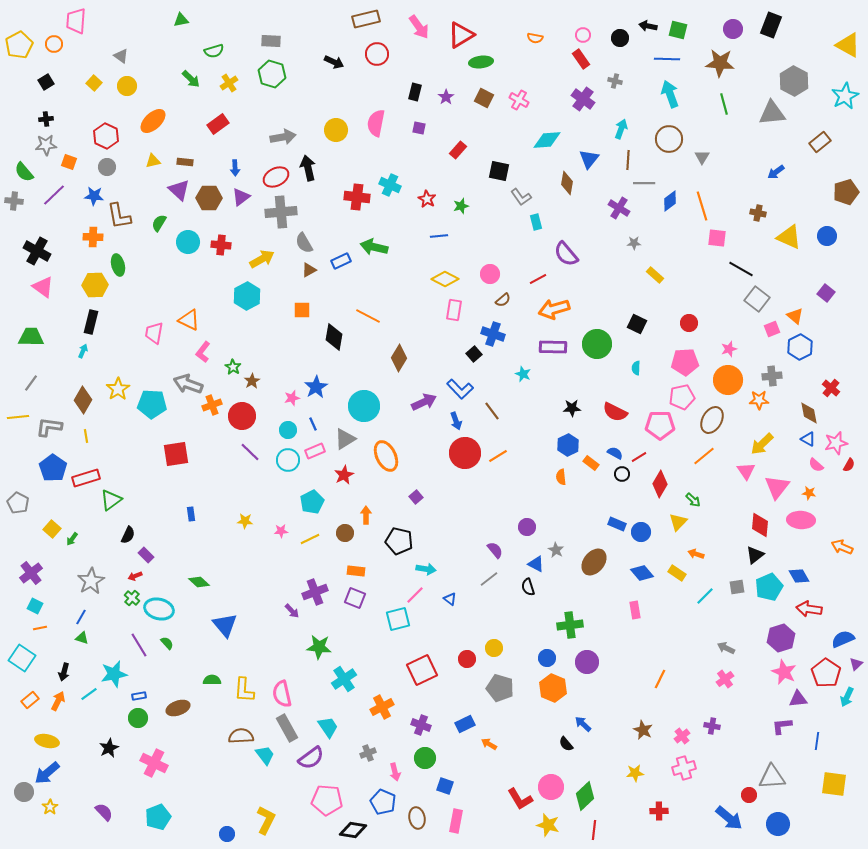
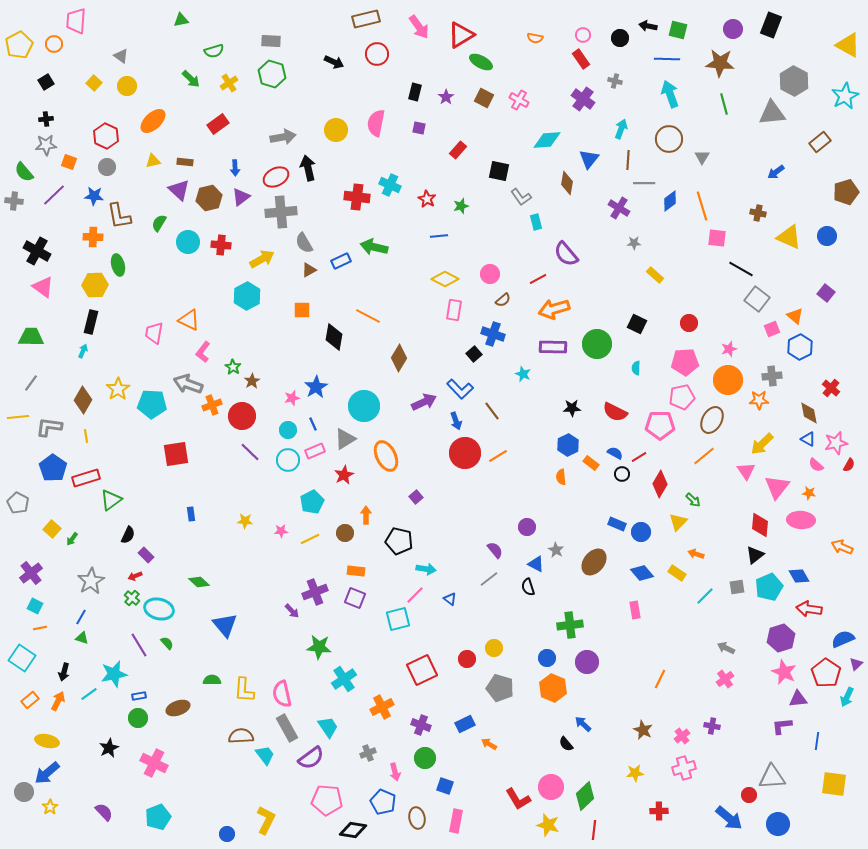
green ellipse at (481, 62): rotated 35 degrees clockwise
brown hexagon at (209, 198): rotated 15 degrees counterclockwise
red L-shape at (520, 799): moved 2 px left
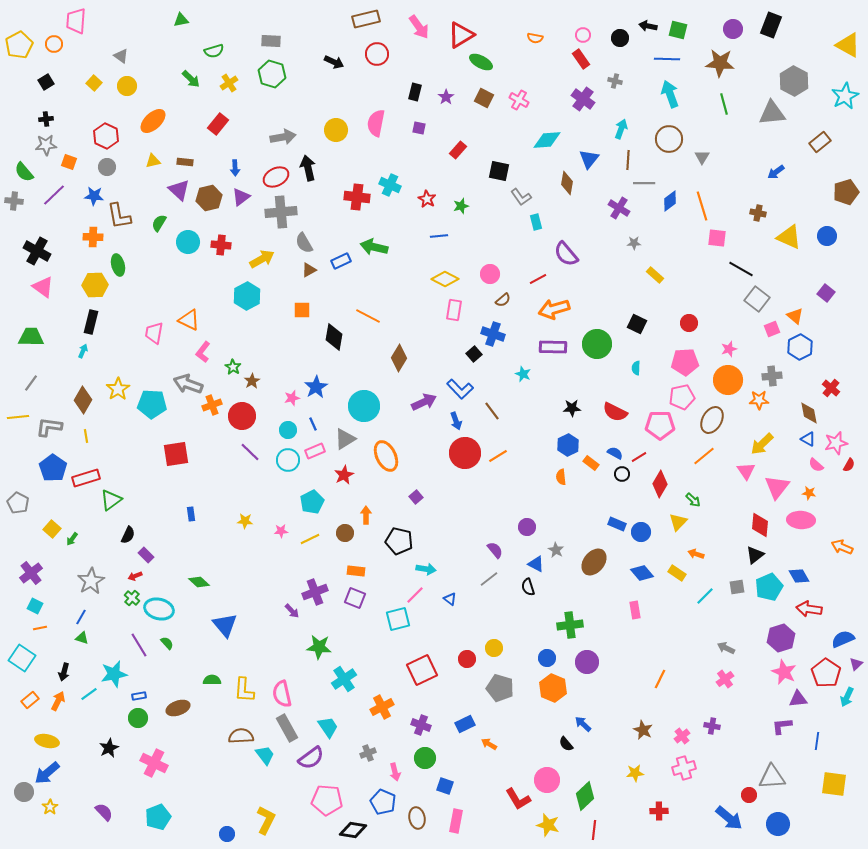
red rectangle at (218, 124): rotated 15 degrees counterclockwise
pink circle at (551, 787): moved 4 px left, 7 px up
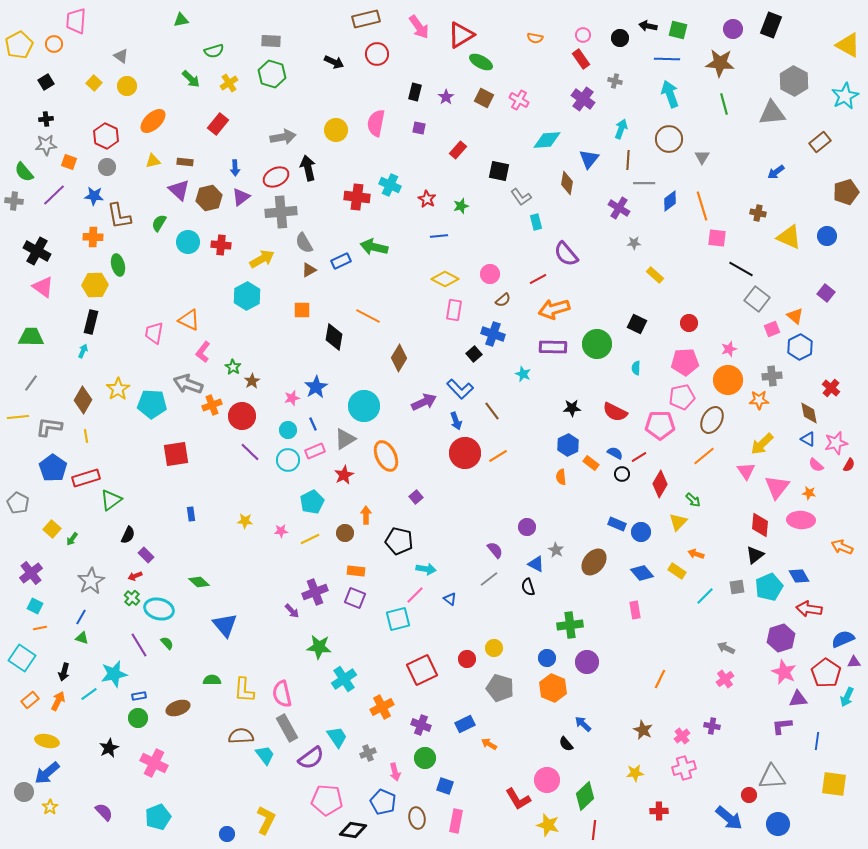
yellow rectangle at (677, 573): moved 2 px up
purple triangle at (856, 664): moved 2 px left, 2 px up; rotated 40 degrees clockwise
cyan trapezoid at (328, 727): moved 9 px right, 10 px down
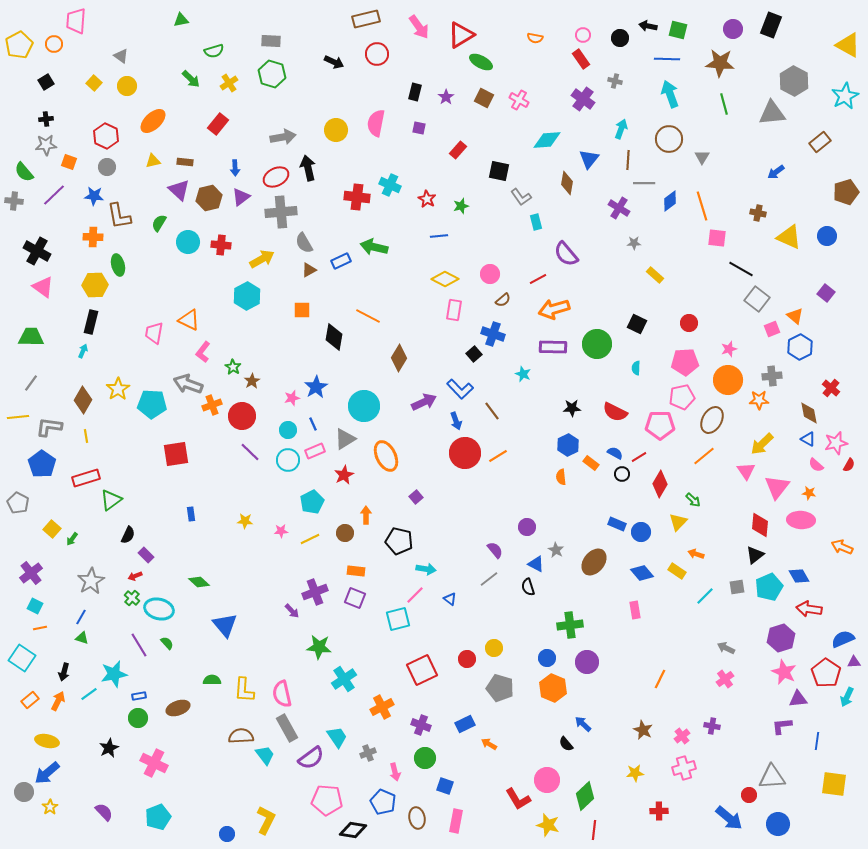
blue pentagon at (53, 468): moved 11 px left, 4 px up
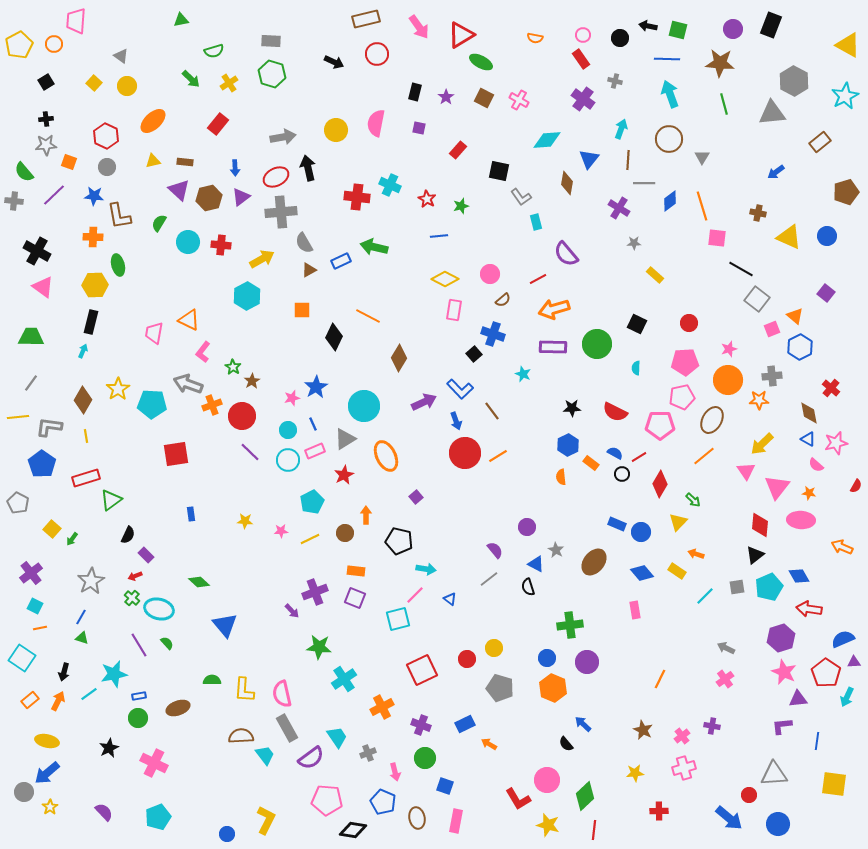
black diamond at (334, 337): rotated 16 degrees clockwise
red semicircle at (849, 465): moved 7 px right, 21 px down
gray triangle at (772, 777): moved 2 px right, 3 px up
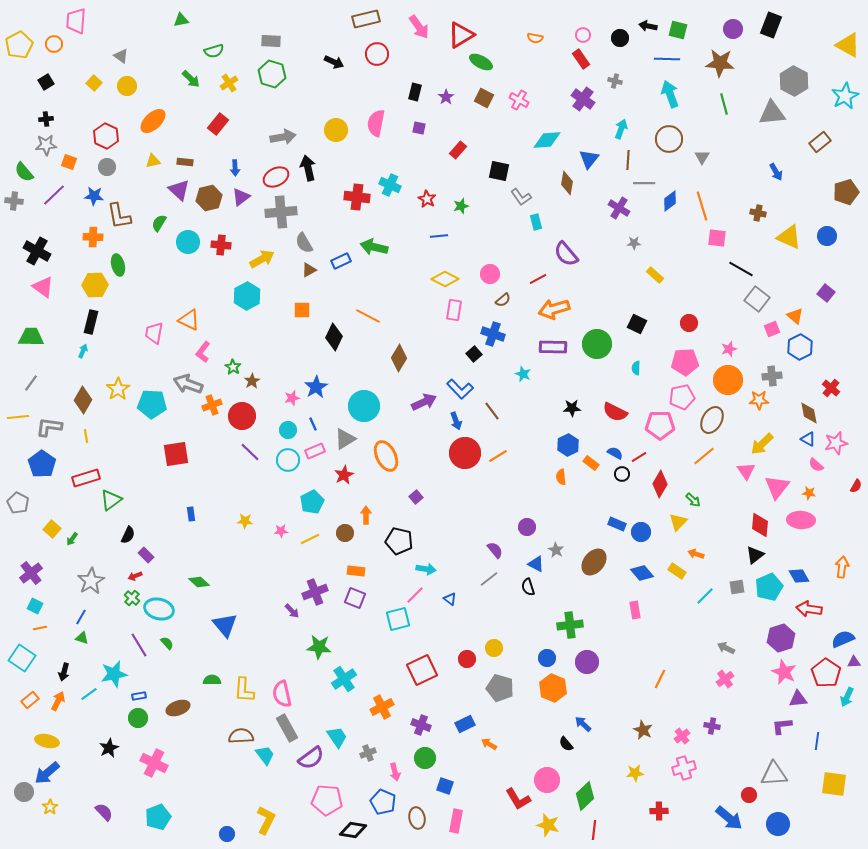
blue arrow at (776, 172): rotated 84 degrees counterclockwise
orange arrow at (842, 547): moved 20 px down; rotated 75 degrees clockwise
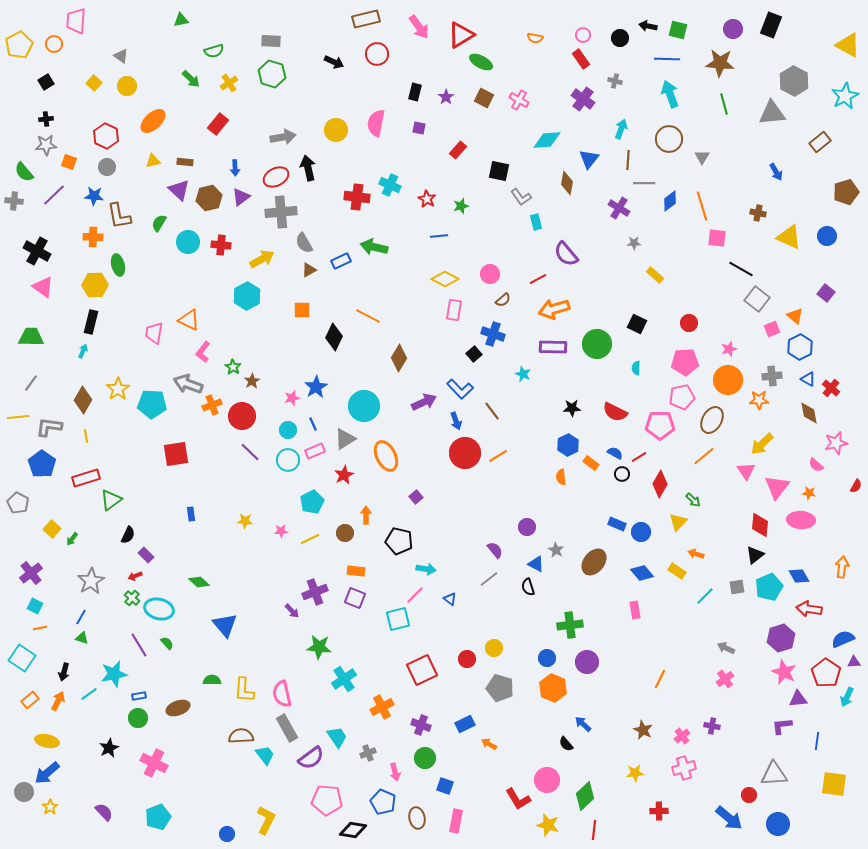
blue triangle at (808, 439): moved 60 px up
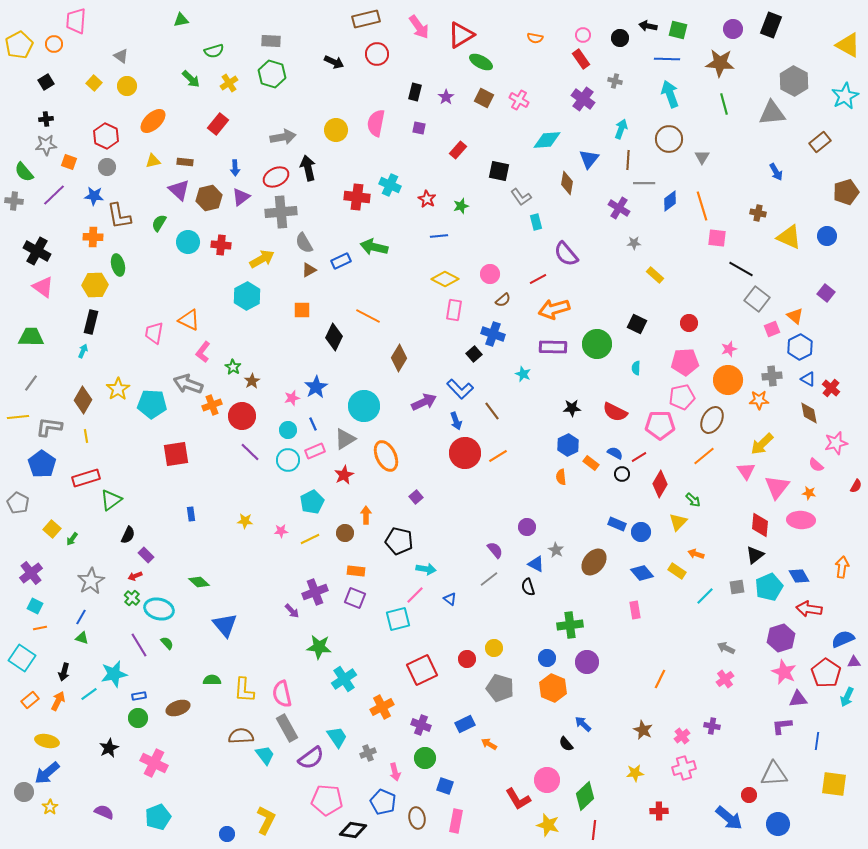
purple semicircle at (104, 812): rotated 24 degrees counterclockwise
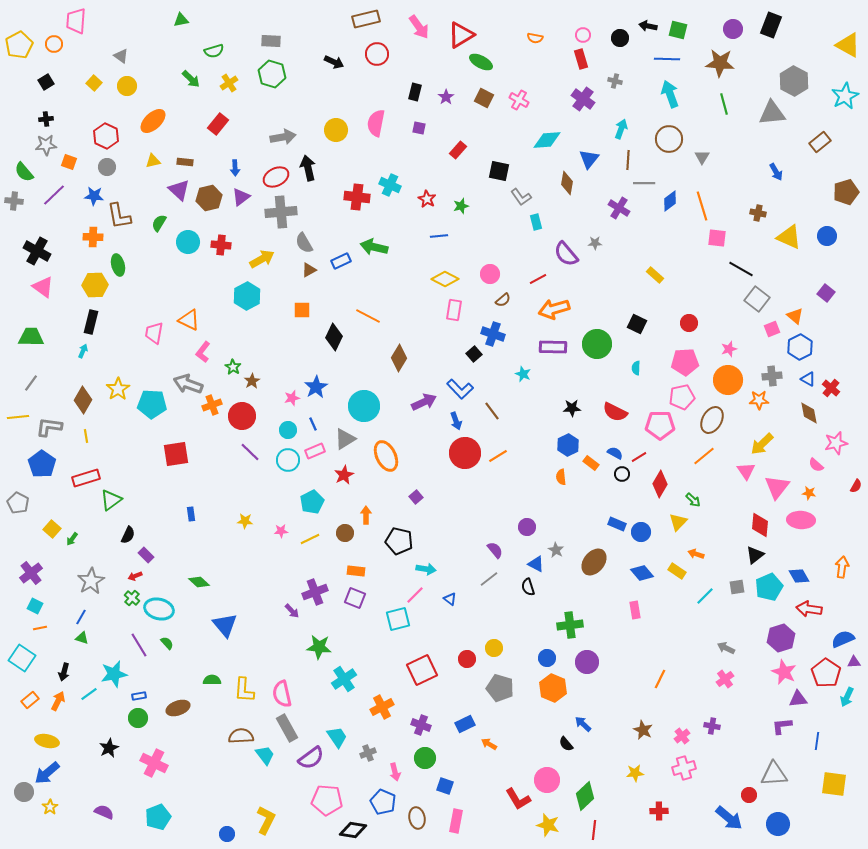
red rectangle at (581, 59): rotated 18 degrees clockwise
gray star at (634, 243): moved 39 px left
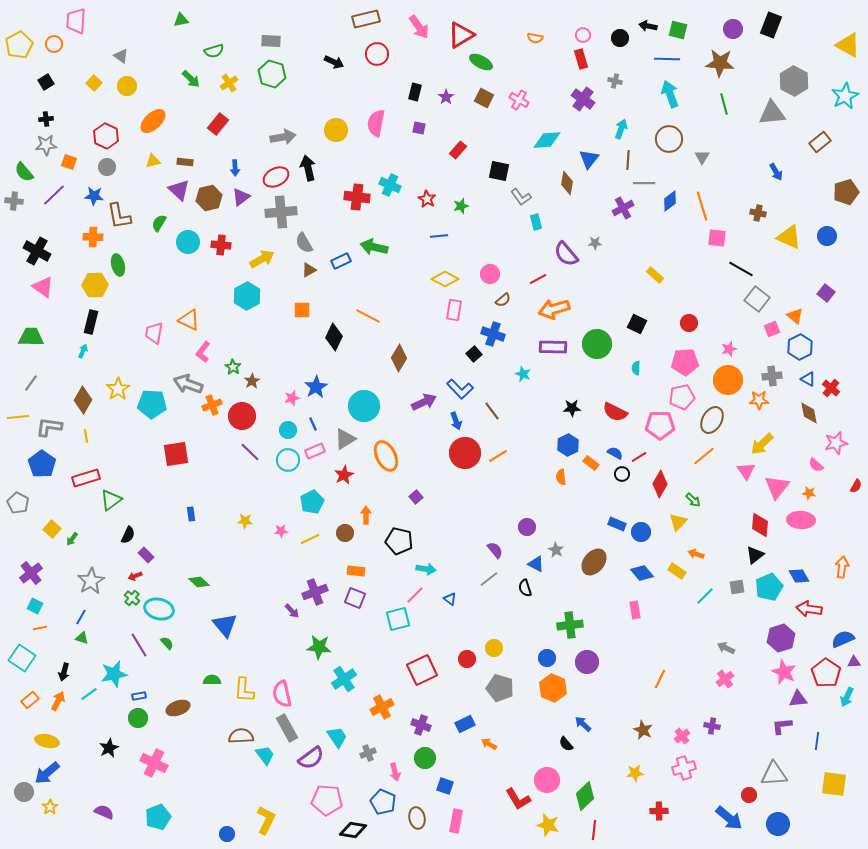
purple cross at (619, 208): moved 4 px right; rotated 30 degrees clockwise
black semicircle at (528, 587): moved 3 px left, 1 px down
